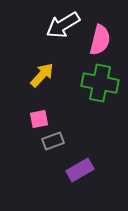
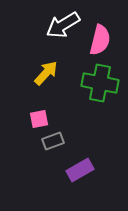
yellow arrow: moved 4 px right, 2 px up
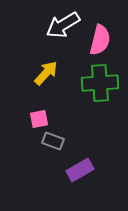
green cross: rotated 15 degrees counterclockwise
gray rectangle: rotated 40 degrees clockwise
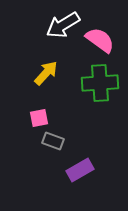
pink semicircle: rotated 68 degrees counterclockwise
pink square: moved 1 px up
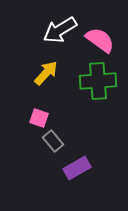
white arrow: moved 3 px left, 5 px down
green cross: moved 2 px left, 2 px up
pink square: rotated 30 degrees clockwise
gray rectangle: rotated 30 degrees clockwise
purple rectangle: moved 3 px left, 2 px up
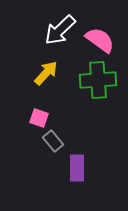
white arrow: rotated 12 degrees counterclockwise
green cross: moved 1 px up
purple rectangle: rotated 60 degrees counterclockwise
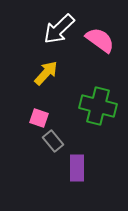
white arrow: moved 1 px left, 1 px up
green cross: moved 26 px down; rotated 18 degrees clockwise
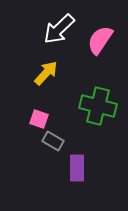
pink semicircle: rotated 92 degrees counterclockwise
pink square: moved 1 px down
gray rectangle: rotated 20 degrees counterclockwise
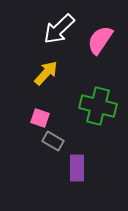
pink square: moved 1 px right, 1 px up
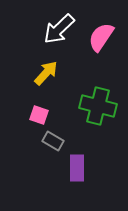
pink semicircle: moved 1 px right, 3 px up
pink square: moved 1 px left, 3 px up
